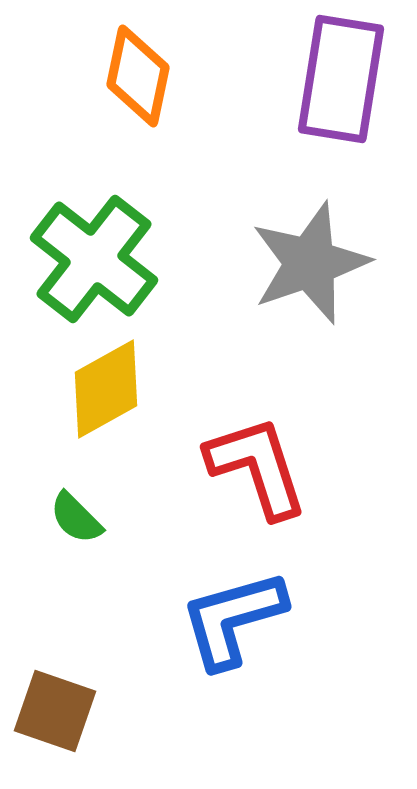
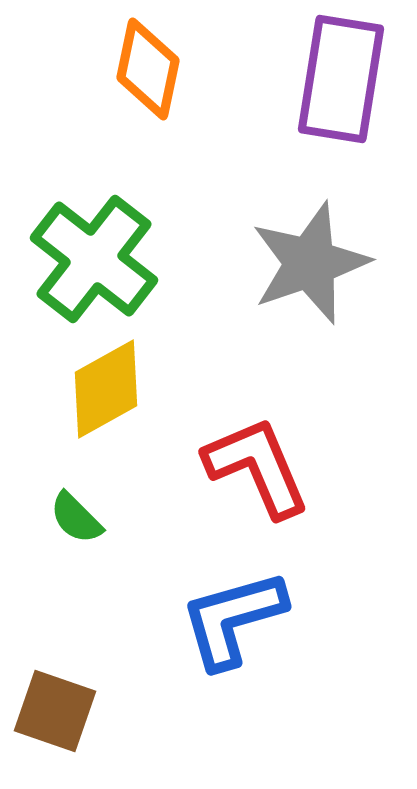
orange diamond: moved 10 px right, 7 px up
red L-shape: rotated 5 degrees counterclockwise
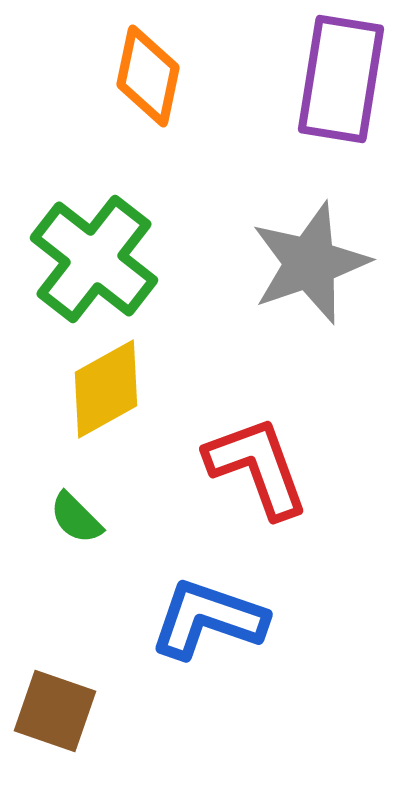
orange diamond: moved 7 px down
red L-shape: rotated 3 degrees clockwise
blue L-shape: moved 25 px left; rotated 35 degrees clockwise
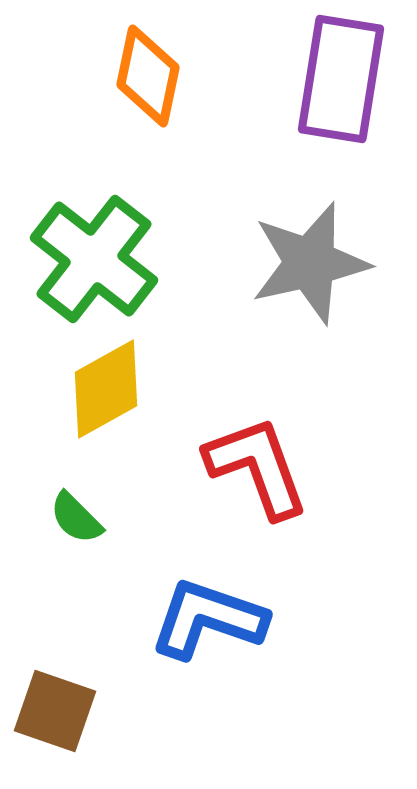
gray star: rotated 6 degrees clockwise
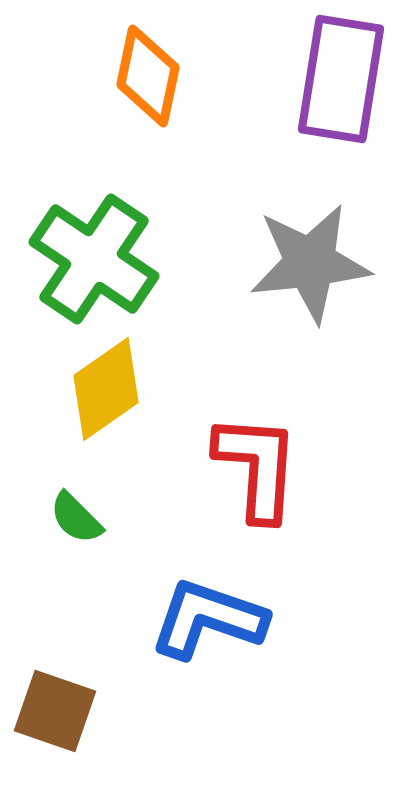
green cross: rotated 4 degrees counterclockwise
gray star: rotated 7 degrees clockwise
yellow diamond: rotated 6 degrees counterclockwise
red L-shape: rotated 24 degrees clockwise
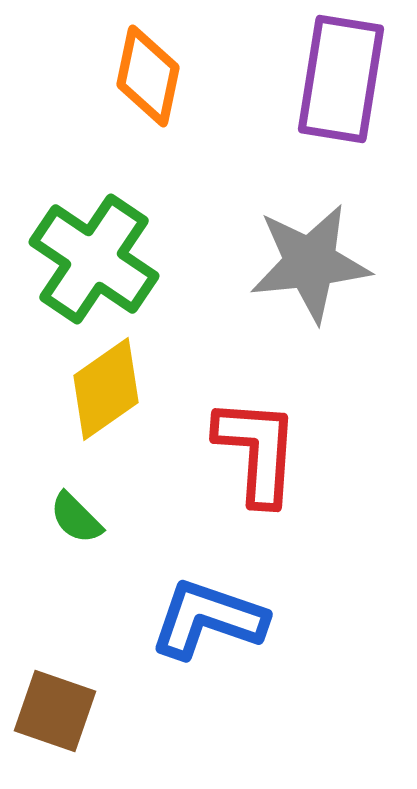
red L-shape: moved 16 px up
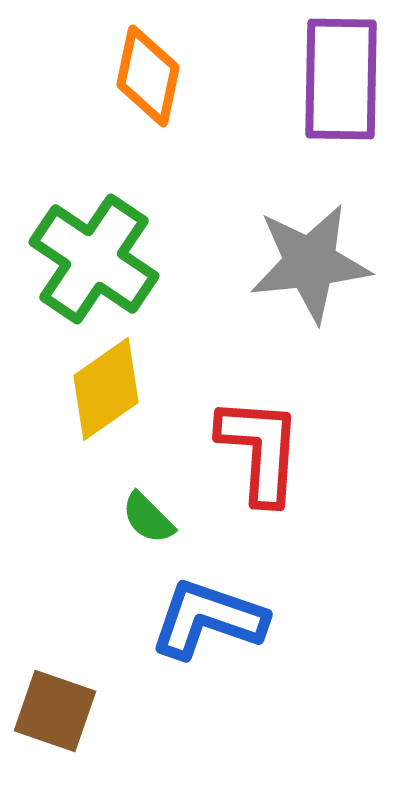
purple rectangle: rotated 8 degrees counterclockwise
red L-shape: moved 3 px right, 1 px up
green semicircle: moved 72 px right
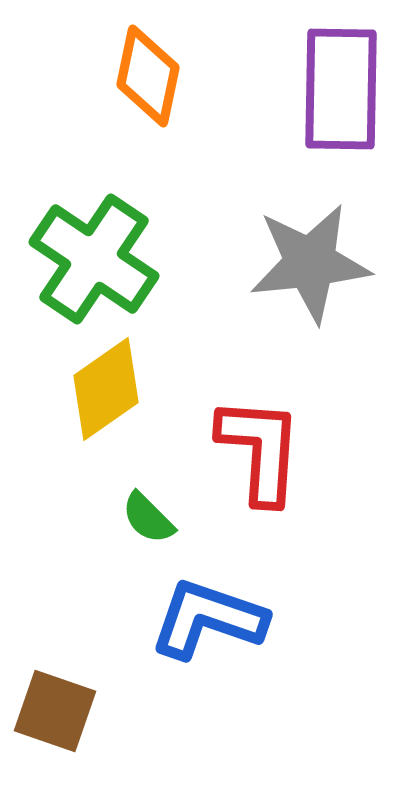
purple rectangle: moved 10 px down
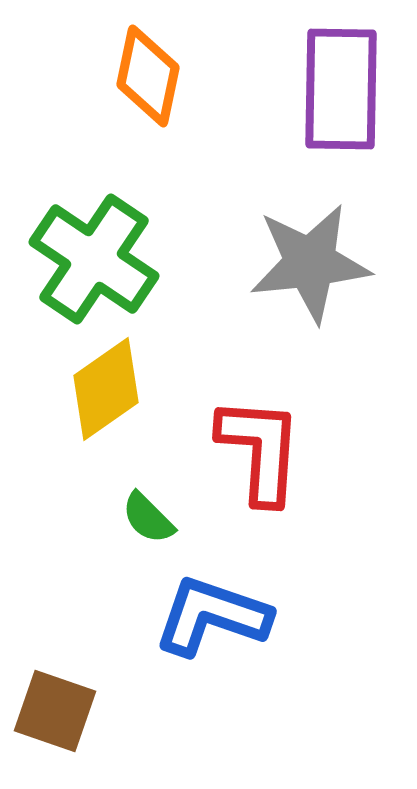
blue L-shape: moved 4 px right, 3 px up
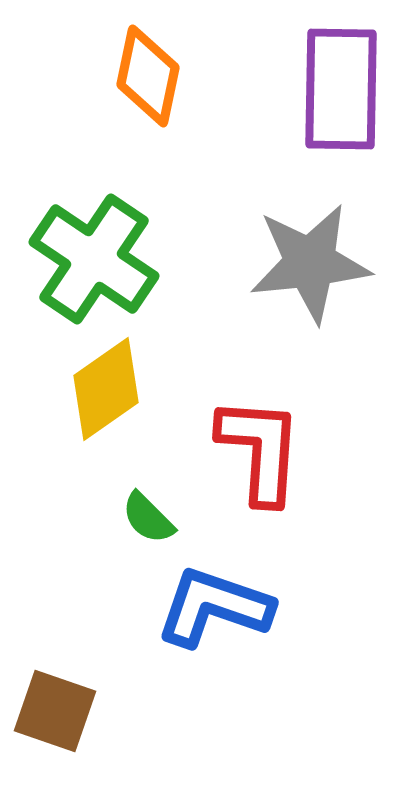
blue L-shape: moved 2 px right, 9 px up
